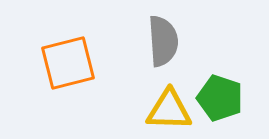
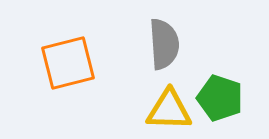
gray semicircle: moved 1 px right, 3 px down
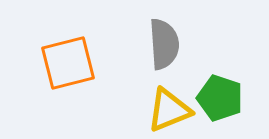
yellow triangle: rotated 24 degrees counterclockwise
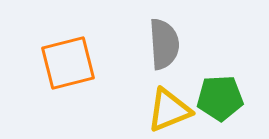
green pentagon: rotated 21 degrees counterclockwise
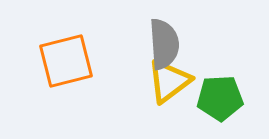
orange square: moved 2 px left, 2 px up
yellow triangle: moved 29 px up; rotated 15 degrees counterclockwise
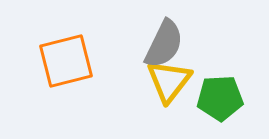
gray semicircle: rotated 30 degrees clockwise
yellow triangle: rotated 15 degrees counterclockwise
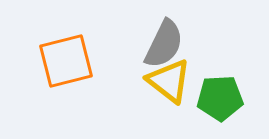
yellow triangle: rotated 30 degrees counterclockwise
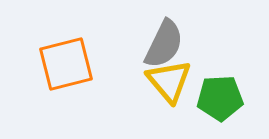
orange square: moved 3 px down
yellow triangle: rotated 12 degrees clockwise
